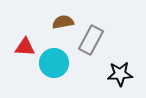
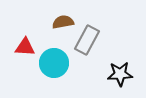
gray rectangle: moved 4 px left
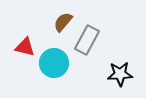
brown semicircle: rotated 40 degrees counterclockwise
red triangle: rotated 10 degrees clockwise
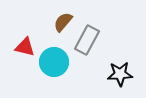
cyan circle: moved 1 px up
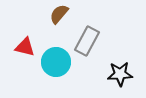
brown semicircle: moved 4 px left, 8 px up
gray rectangle: moved 1 px down
cyan circle: moved 2 px right
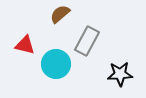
brown semicircle: moved 1 px right; rotated 10 degrees clockwise
red triangle: moved 2 px up
cyan circle: moved 2 px down
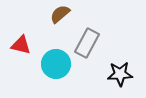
gray rectangle: moved 2 px down
red triangle: moved 4 px left
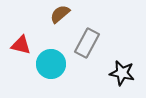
cyan circle: moved 5 px left
black star: moved 2 px right, 1 px up; rotated 15 degrees clockwise
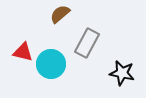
red triangle: moved 2 px right, 7 px down
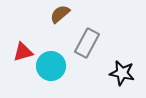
red triangle: rotated 30 degrees counterclockwise
cyan circle: moved 2 px down
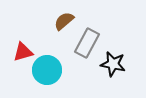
brown semicircle: moved 4 px right, 7 px down
cyan circle: moved 4 px left, 4 px down
black star: moved 9 px left, 9 px up
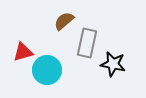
gray rectangle: rotated 16 degrees counterclockwise
